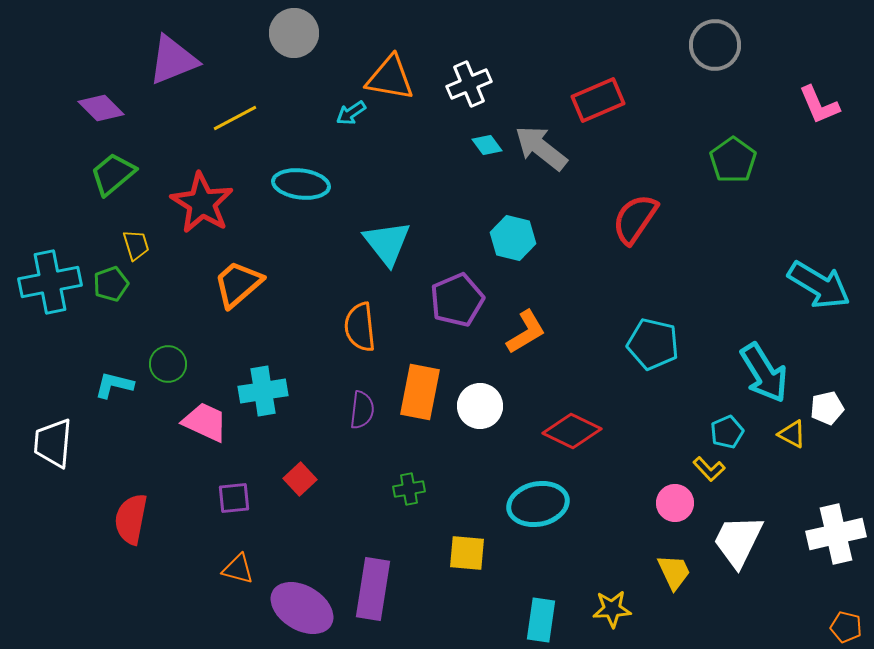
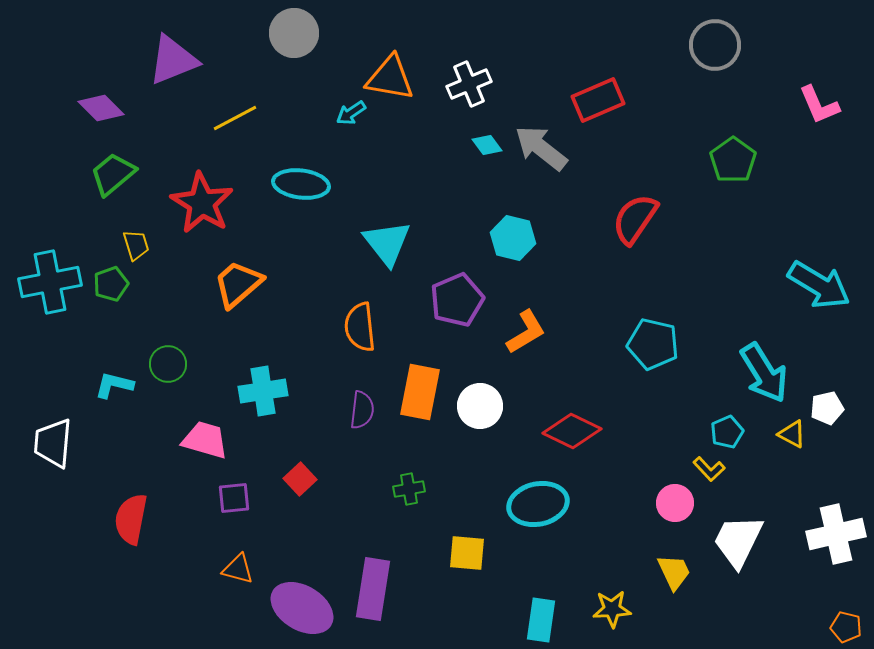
pink trapezoid at (205, 422): moved 18 px down; rotated 9 degrees counterclockwise
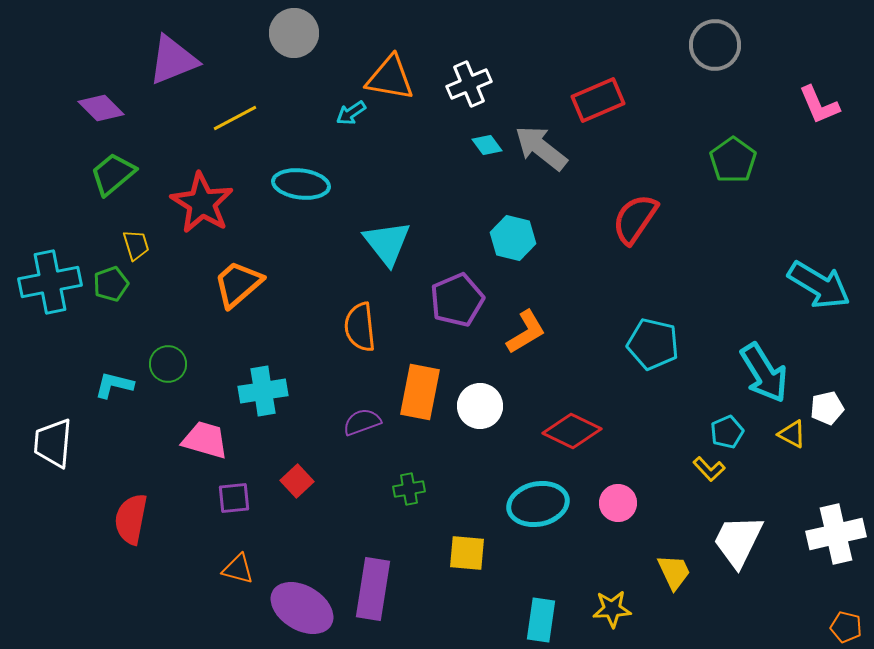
purple semicircle at (362, 410): moved 12 px down; rotated 117 degrees counterclockwise
red square at (300, 479): moved 3 px left, 2 px down
pink circle at (675, 503): moved 57 px left
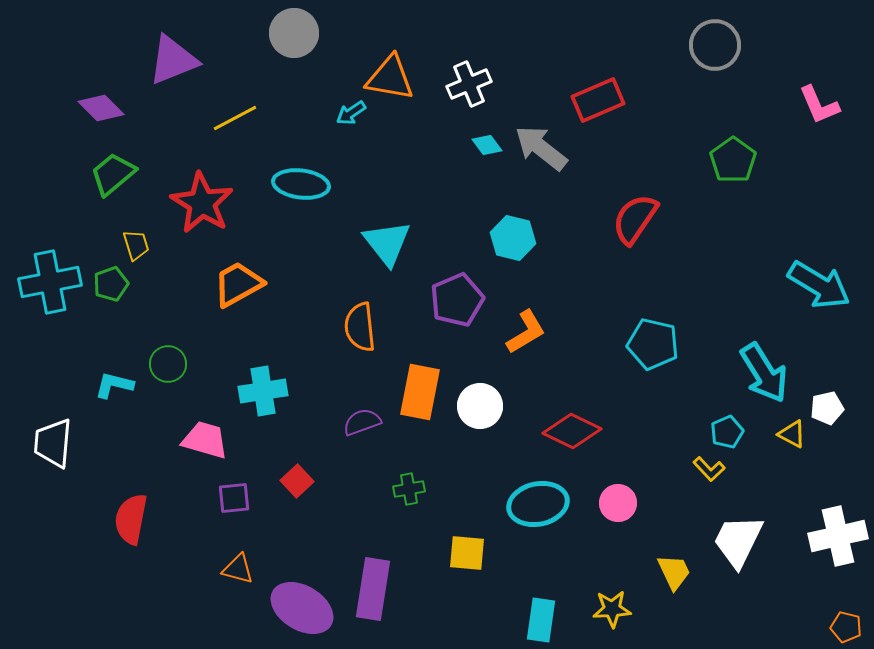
orange trapezoid at (238, 284): rotated 12 degrees clockwise
white cross at (836, 534): moved 2 px right, 2 px down
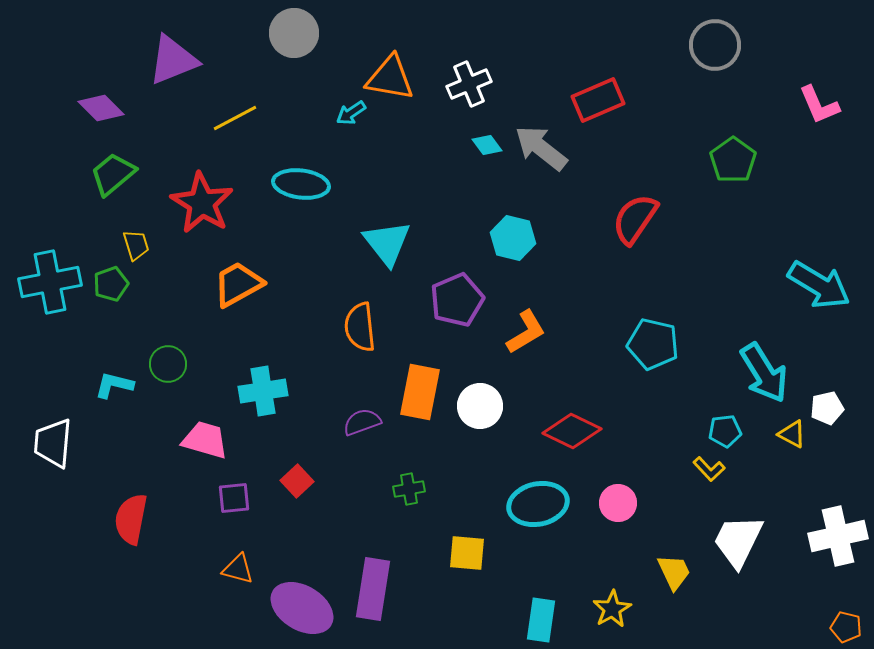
cyan pentagon at (727, 432): moved 2 px left, 1 px up; rotated 16 degrees clockwise
yellow star at (612, 609): rotated 27 degrees counterclockwise
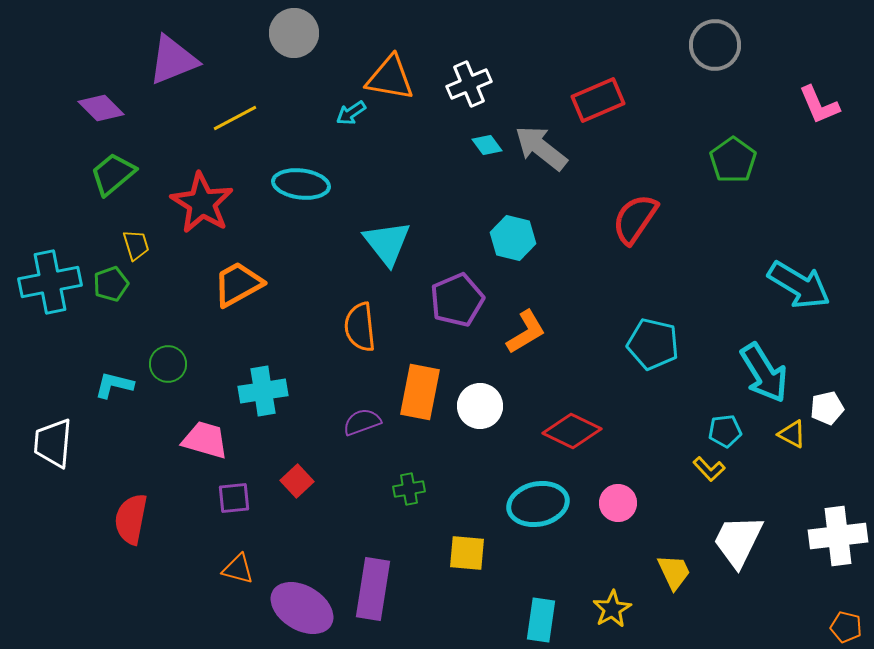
cyan arrow at (819, 285): moved 20 px left
white cross at (838, 536): rotated 6 degrees clockwise
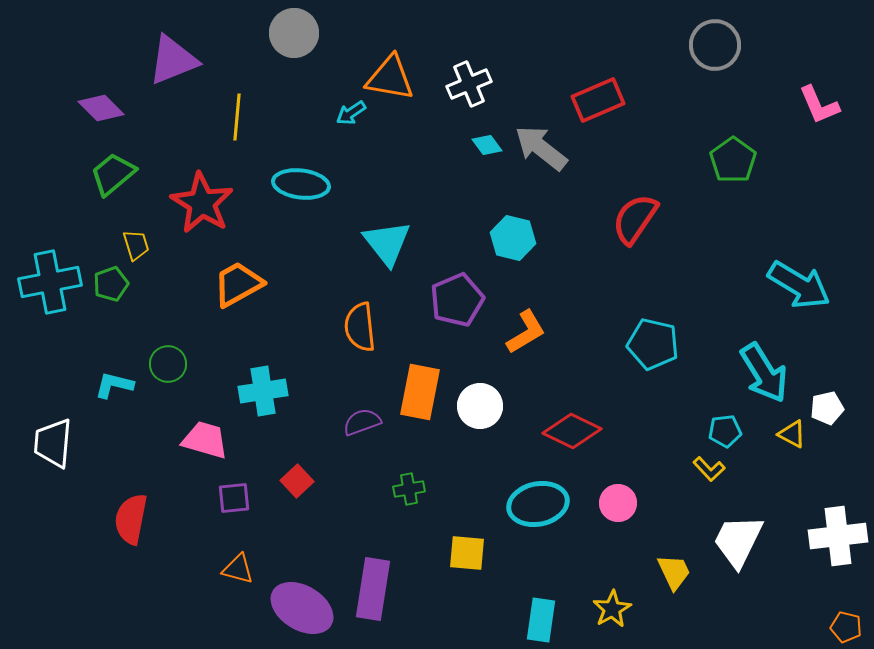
yellow line at (235, 118): moved 2 px right, 1 px up; rotated 57 degrees counterclockwise
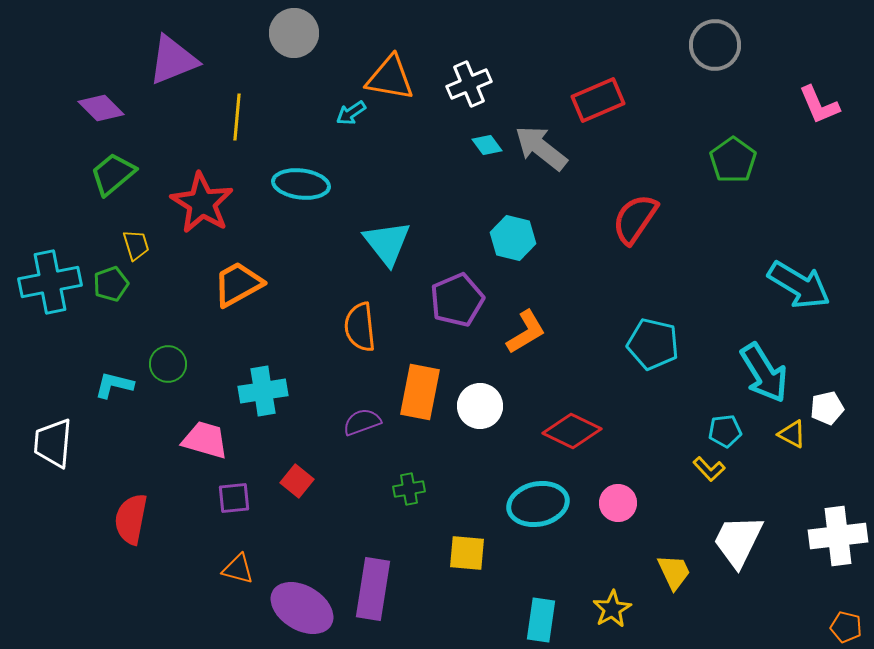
red square at (297, 481): rotated 8 degrees counterclockwise
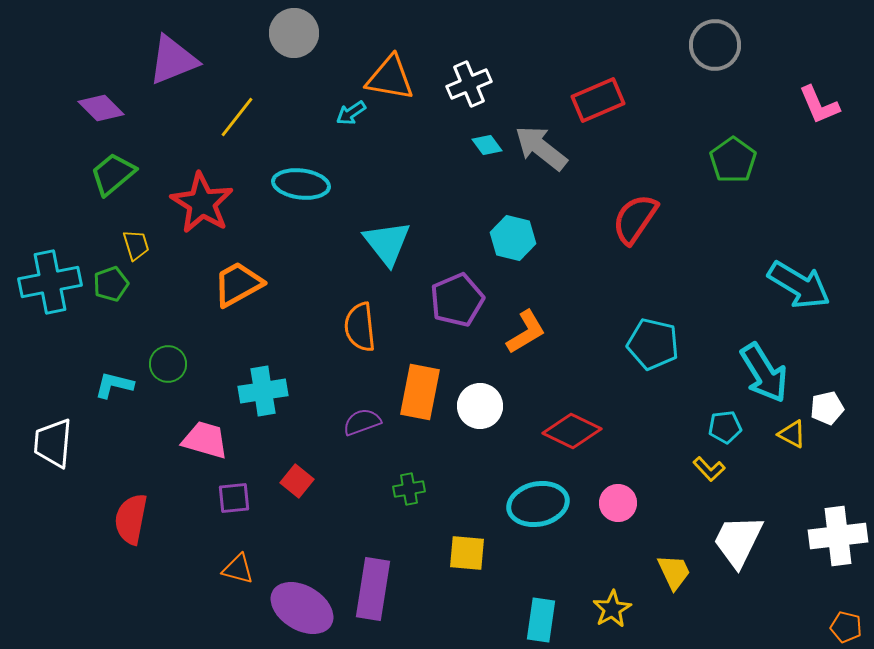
yellow line at (237, 117): rotated 33 degrees clockwise
cyan pentagon at (725, 431): moved 4 px up
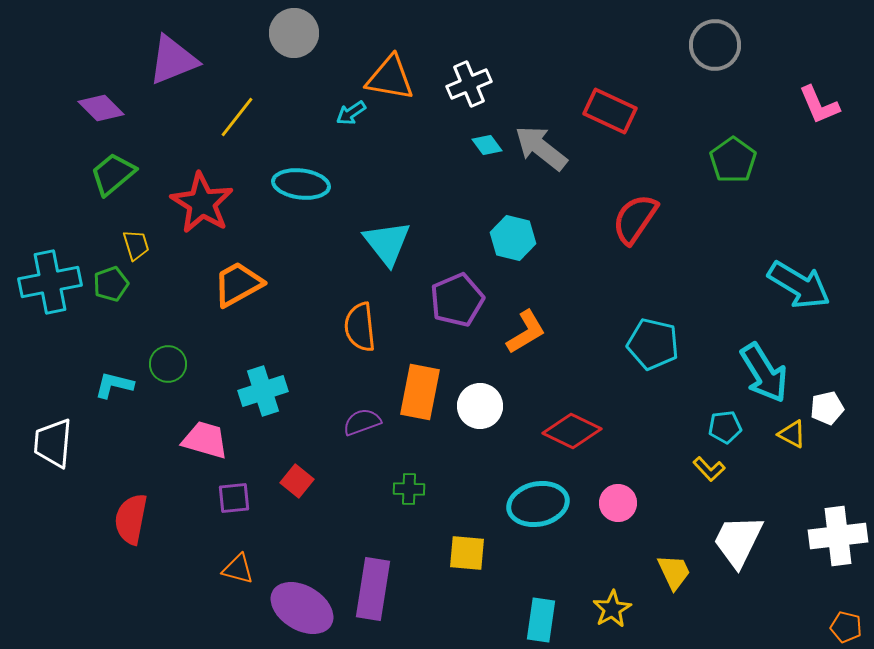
red rectangle at (598, 100): moved 12 px right, 11 px down; rotated 48 degrees clockwise
cyan cross at (263, 391): rotated 9 degrees counterclockwise
green cross at (409, 489): rotated 12 degrees clockwise
